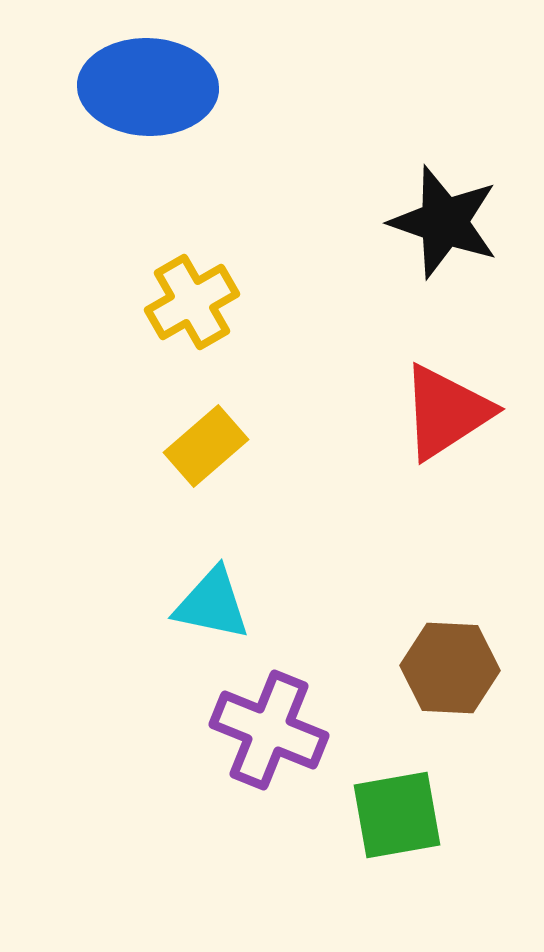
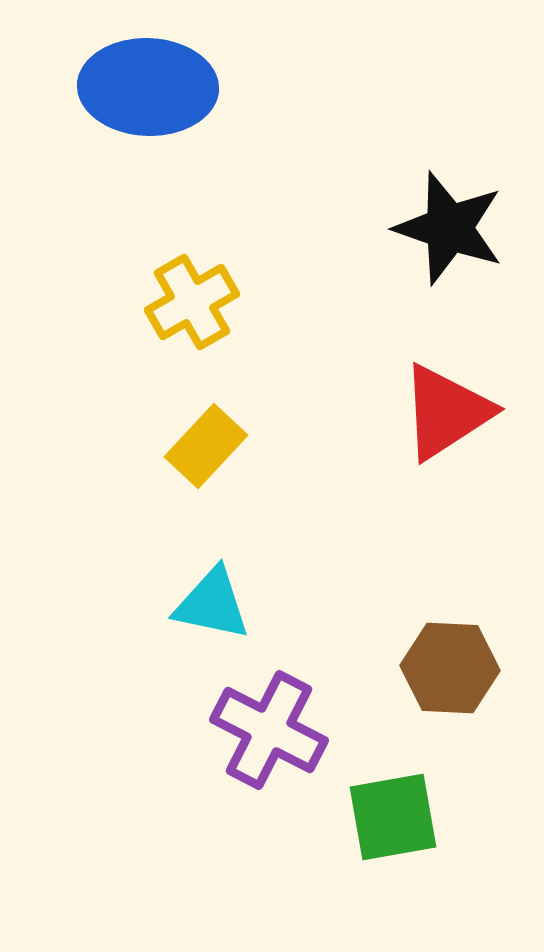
black star: moved 5 px right, 6 px down
yellow rectangle: rotated 6 degrees counterclockwise
purple cross: rotated 5 degrees clockwise
green square: moved 4 px left, 2 px down
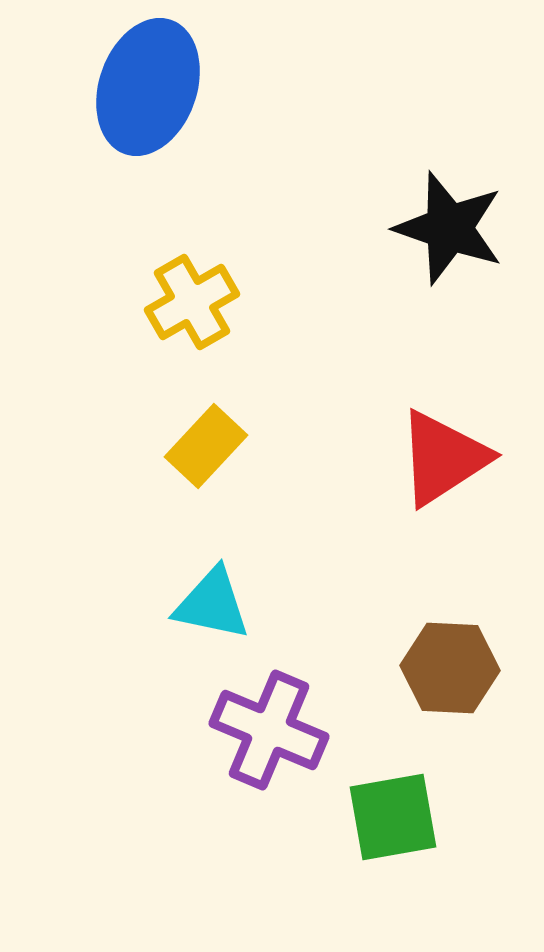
blue ellipse: rotated 73 degrees counterclockwise
red triangle: moved 3 px left, 46 px down
purple cross: rotated 4 degrees counterclockwise
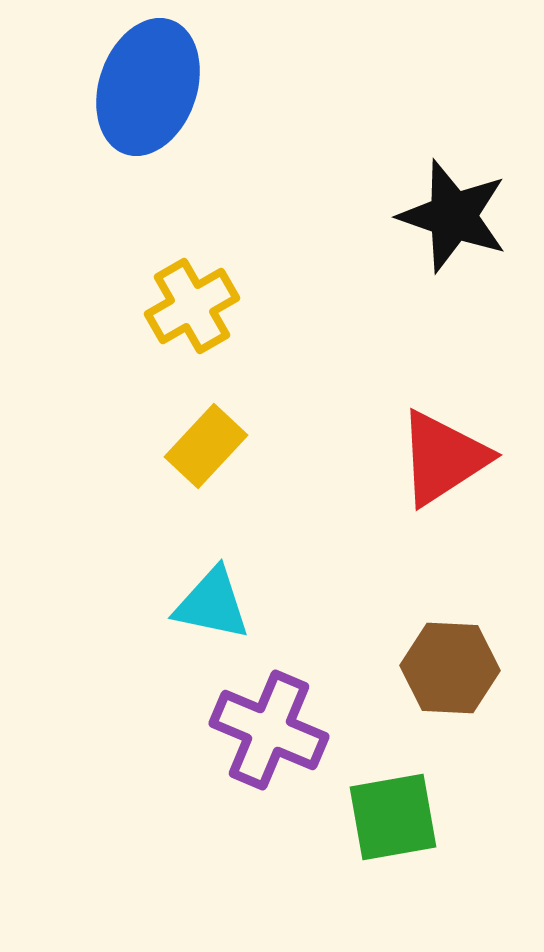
black star: moved 4 px right, 12 px up
yellow cross: moved 4 px down
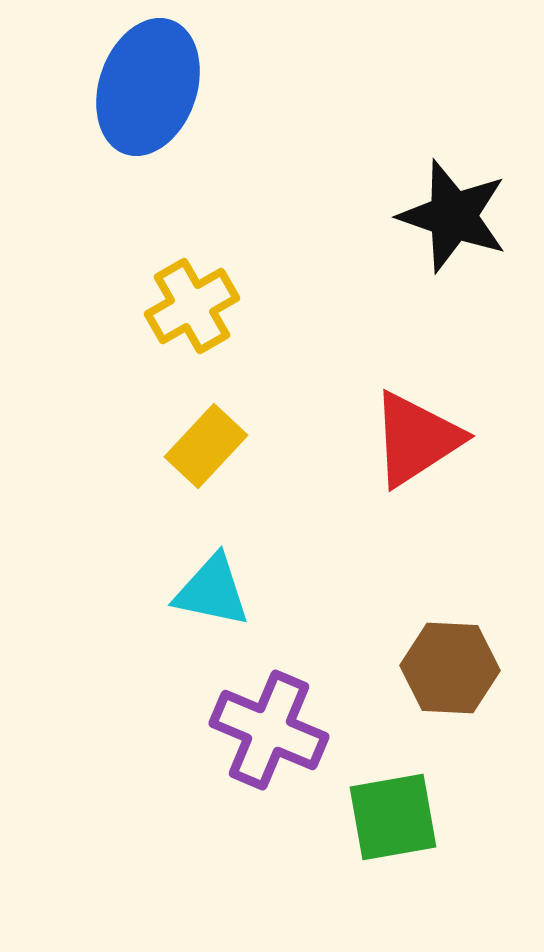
red triangle: moved 27 px left, 19 px up
cyan triangle: moved 13 px up
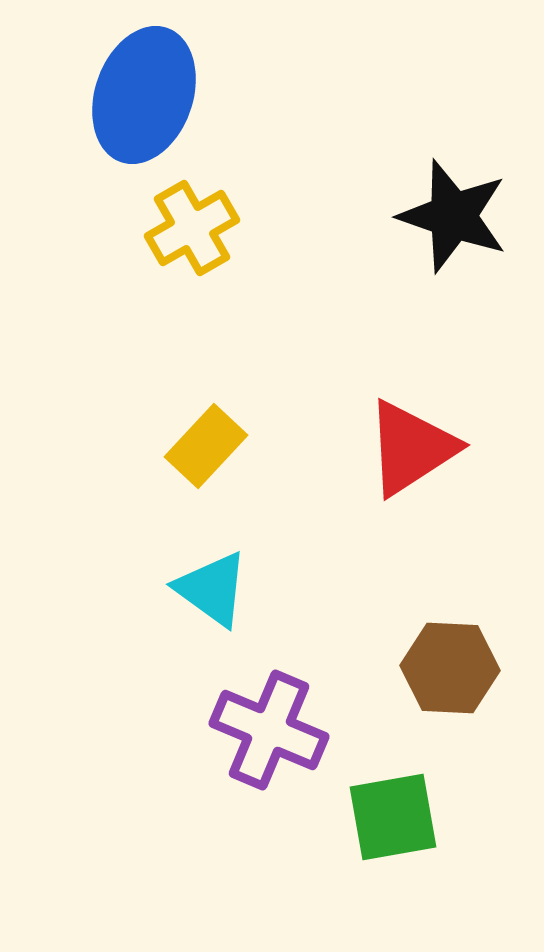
blue ellipse: moved 4 px left, 8 px down
yellow cross: moved 78 px up
red triangle: moved 5 px left, 9 px down
cyan triangle: moved 2 px up; rotated 24 degrees clockwise
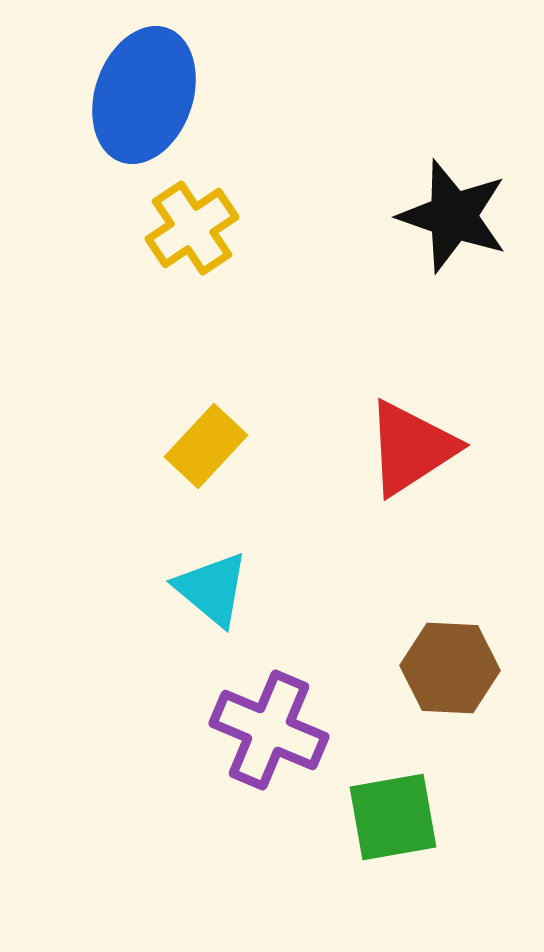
yellow cross: rotated 4 degrees counterclockwise
cyan triangle: rotated 4 degrees clockwise
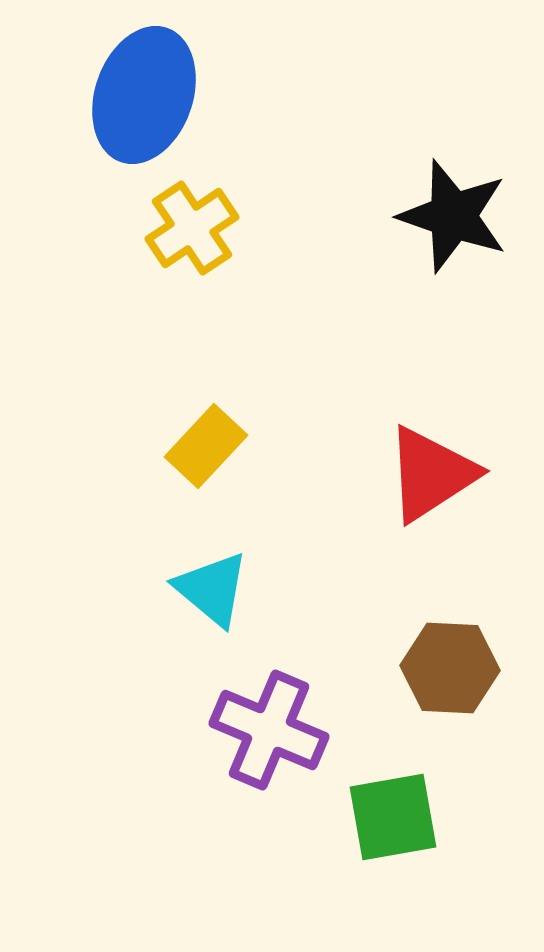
red triangle: moved 20 px right, 26 px down
